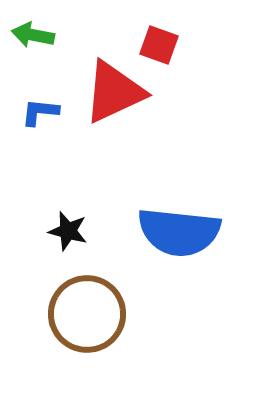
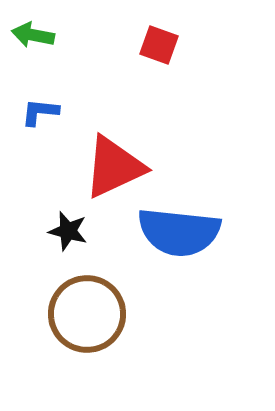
red triangle: moved 75 px down
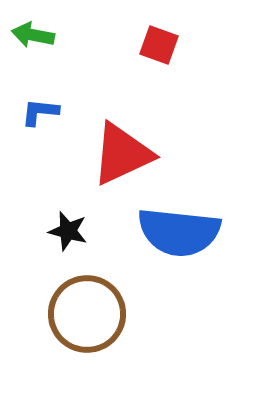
red triangle: moved 8 px right, 13 px up
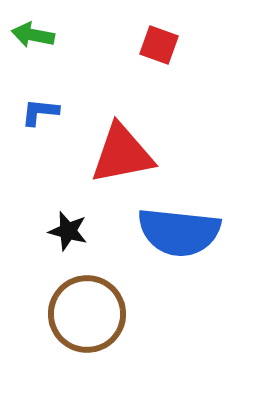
red triangle: rotated 14 degrees clockwise
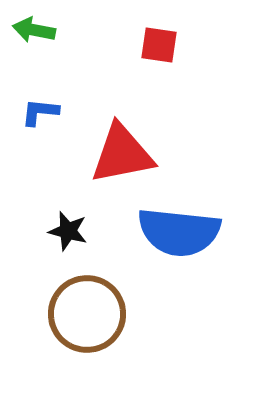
green arrow: moved 1 px right, 5 px up
red square: rotated 12 degrees counterclockwise
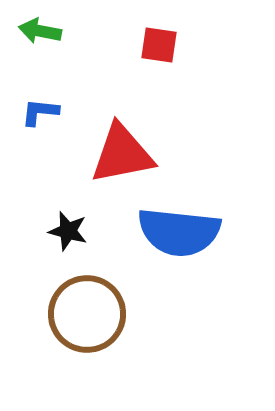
green arrow: moved 6 px right, 1 px down
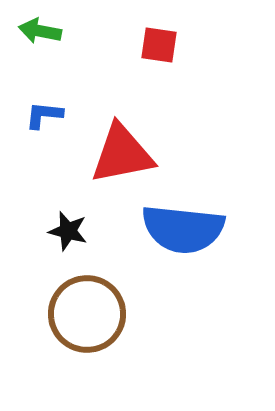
blue L-shape: moved 4 px right, 3 px down
blue semicircle: moved 4 px right, 3 px up
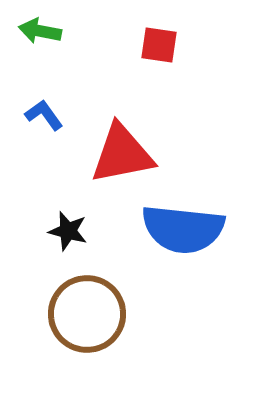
blue L-shape: rotated 48 degrees clockwise
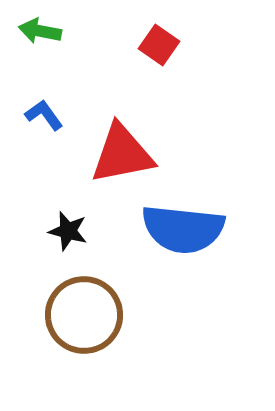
red square: rotated 27 degrees clockwise
brown circle: moved 3 px left, 1 px down
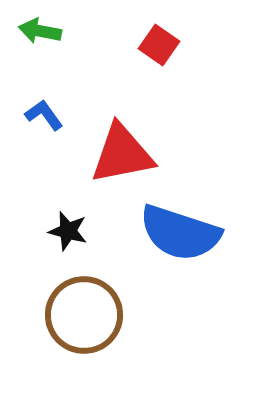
blue semicircle: moved 3 px left, 4 px down; rotated 12 degrees clockwise
